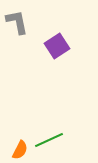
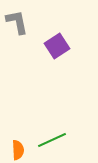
green line: moved 3 px right
orange semicircle: moved 2 px left; rotated 30 degrees counterclockwise
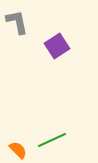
orange semicircle: rotated 42 degrees counterclockwise
